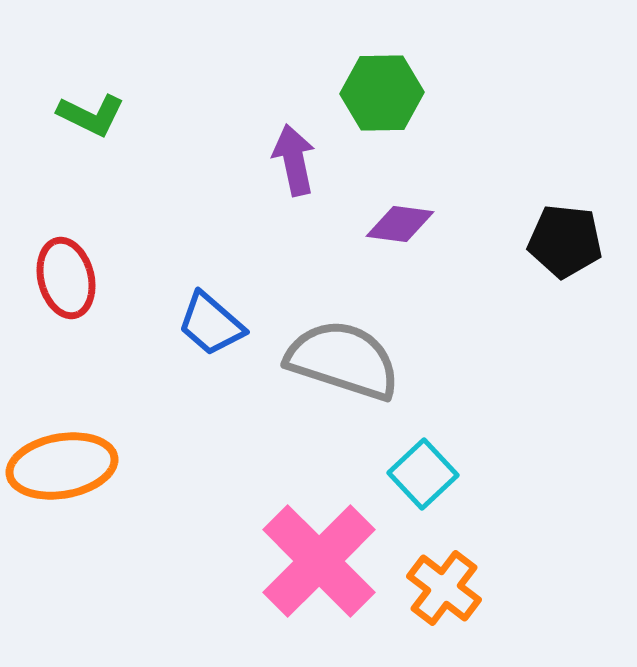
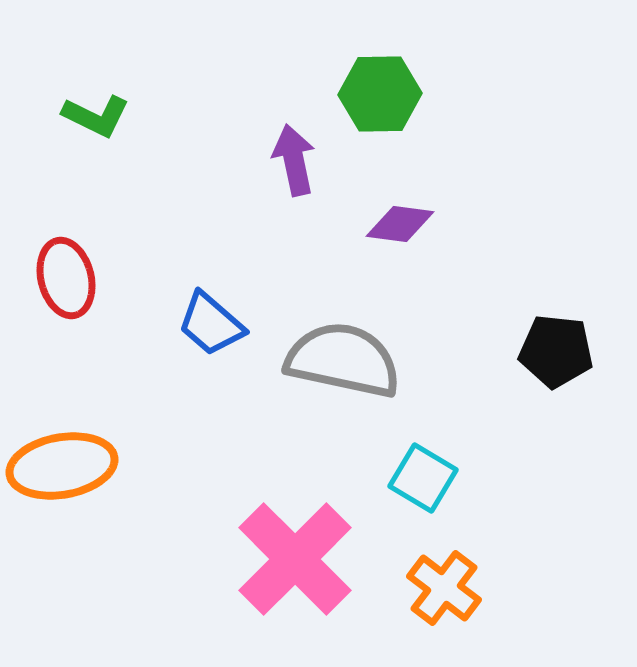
green hexagon: moved 2 px left, 1 px down
green L-shape: moved 5 px right, 1 px down
black pentagon: moved 9 px left, 110 px down
gray semicircle: rotated 6 degrees counterclockwise
cyan square: moved 4 px down; rotated 16 degrees counterclockwise
pink cross: moved 24 px left, 2 px up
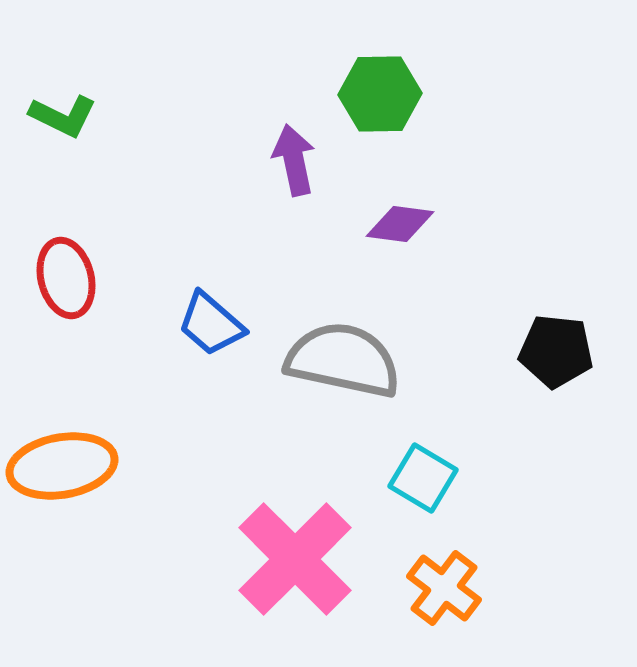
green L-shape: moved 33 px left
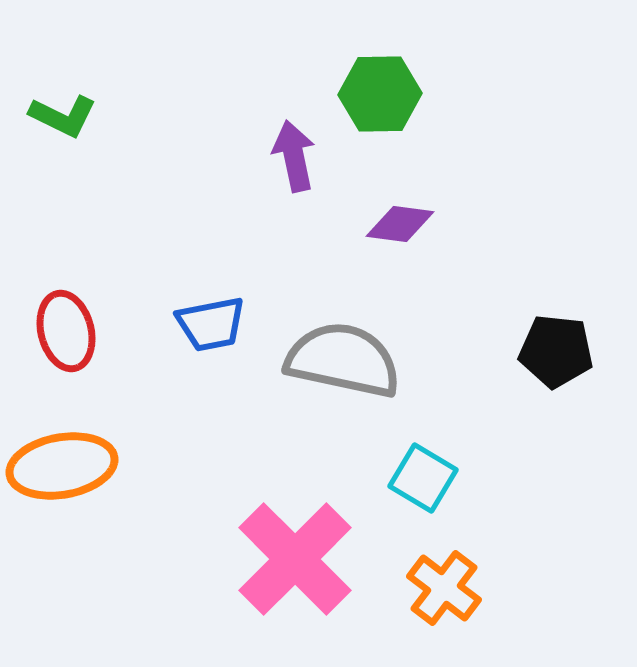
purple arrow: moved 4 px up
red ellipse: moved 53 px down
blue trapezoid: rotated 52 degrees counterclockwise
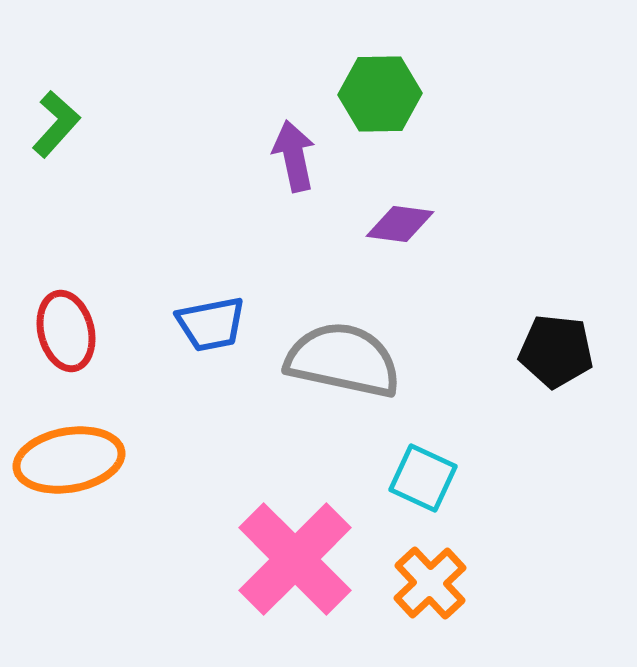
green L-shape: moved 7 px left, 8 px down; rotated 74 degrees counterclockwise
orange ellipse: moved 7 px right, 6 px up
cyan square: rotated 6 degrees counterclockwise
orange cross: moved 14 px left, 5 px up; rotated 10 degrees clockwise
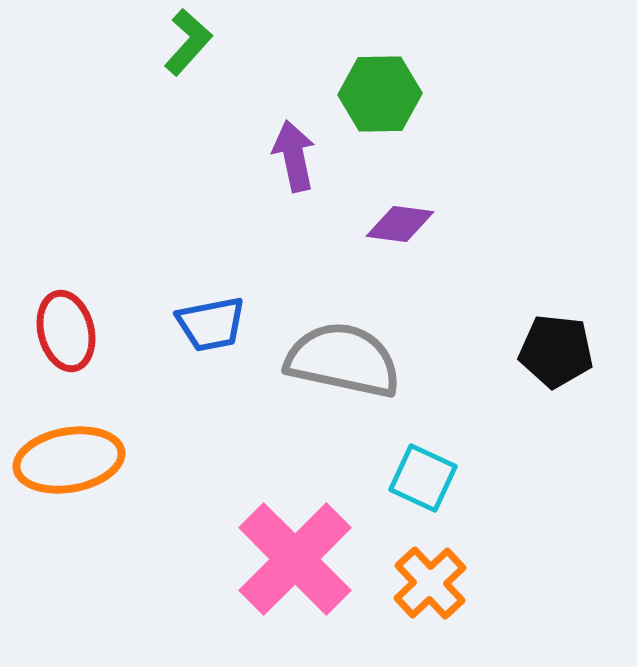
green L-shape: moved 132 px right, 82 px up
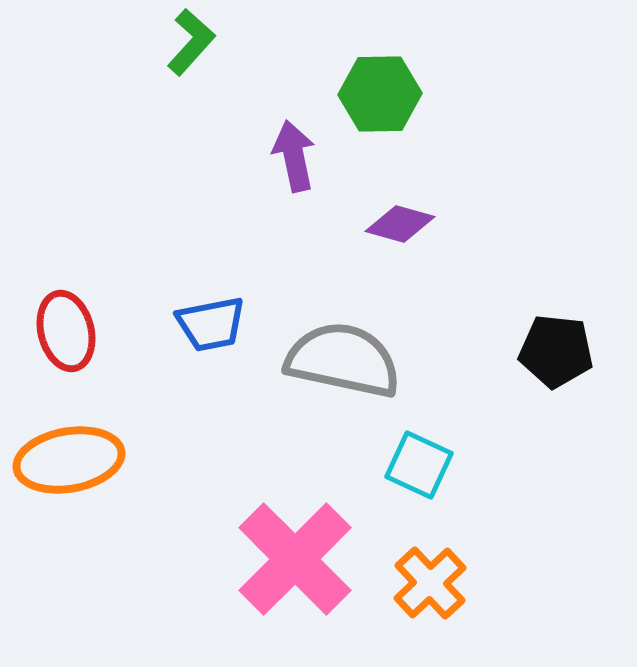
green L-shape: moved 3 px right
purple diamond: rotated 8 degrees clockwise
cyan square: moved 4 px left, 13 px up
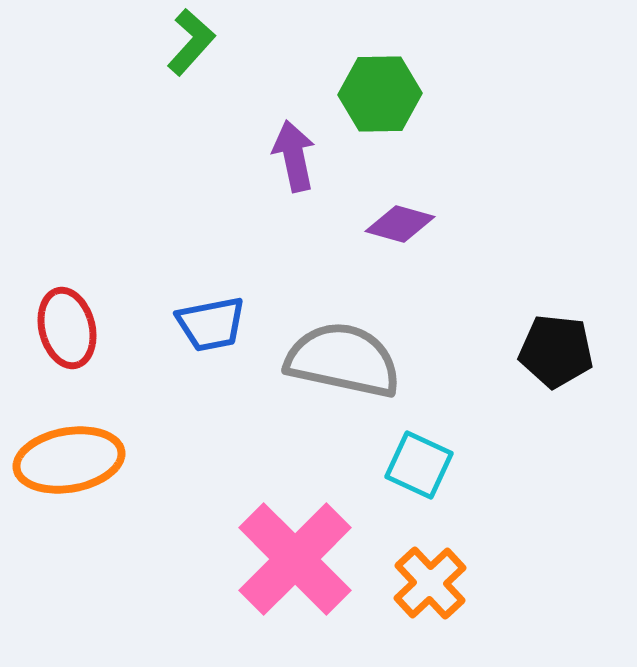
red ellipse: moved 1 px right, 3 px up
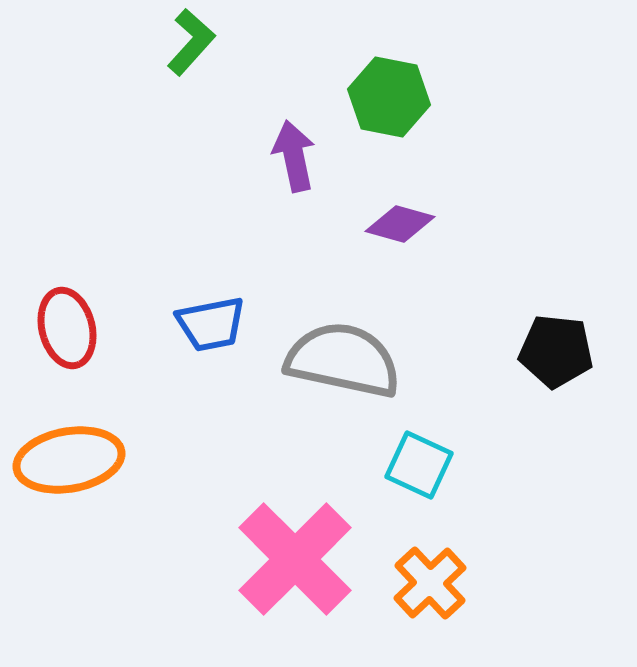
green hexagon: moved 9 px right, 3 px down; rotated 12 degrees clockwise
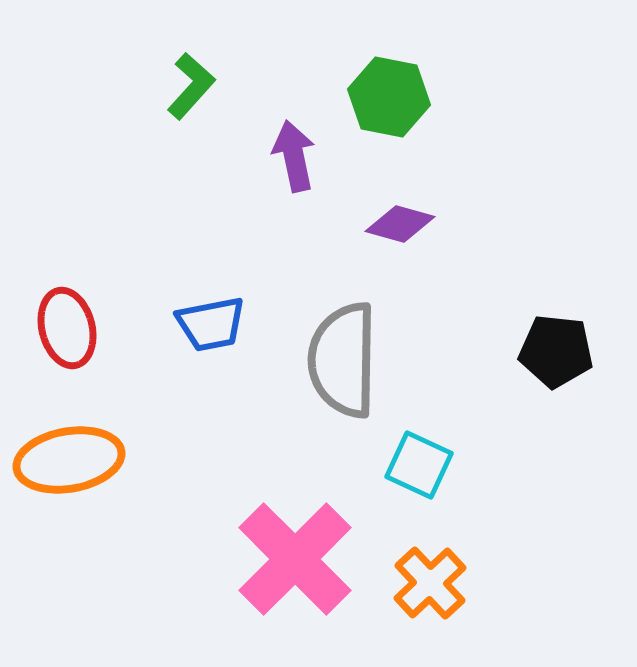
green L-shape: moved 44 px down
gray semicircle: rotated 101 degrees counterclockwise
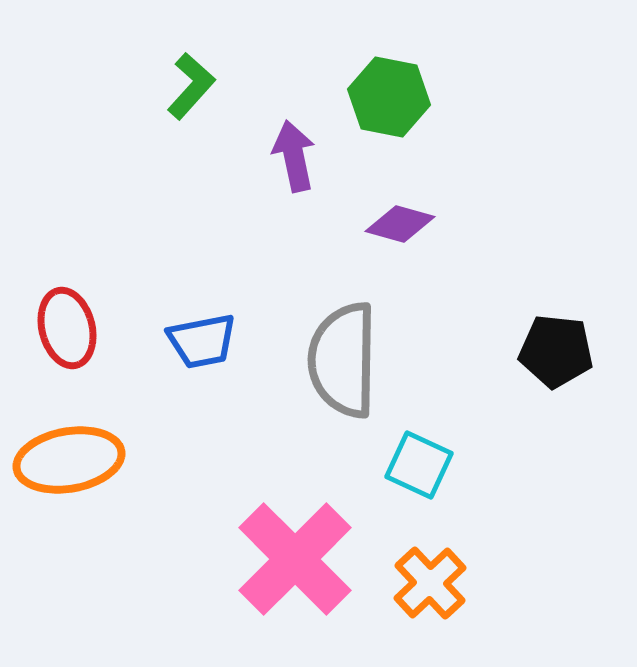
blue trapezoid: moved 9 px left, 17 px down
